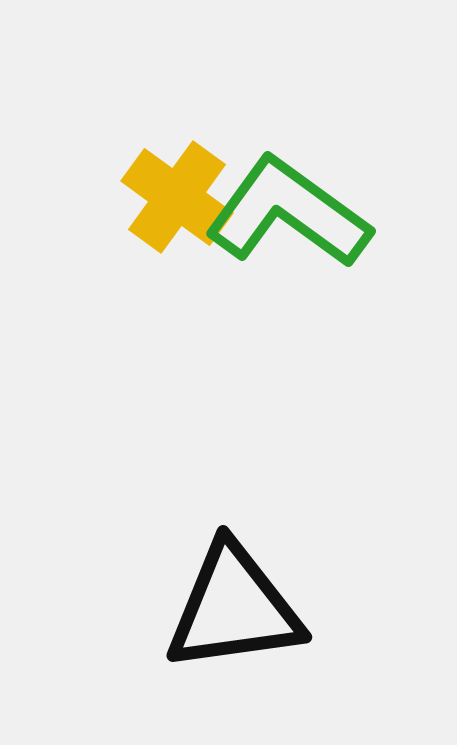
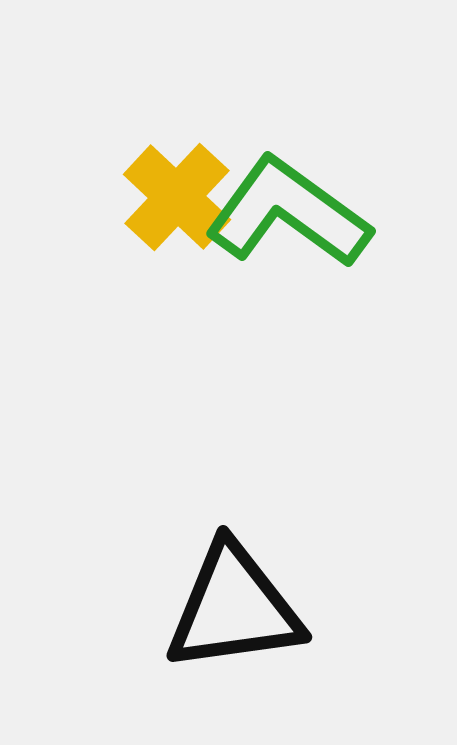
yellow cross: rotated 7 degrees clockwise
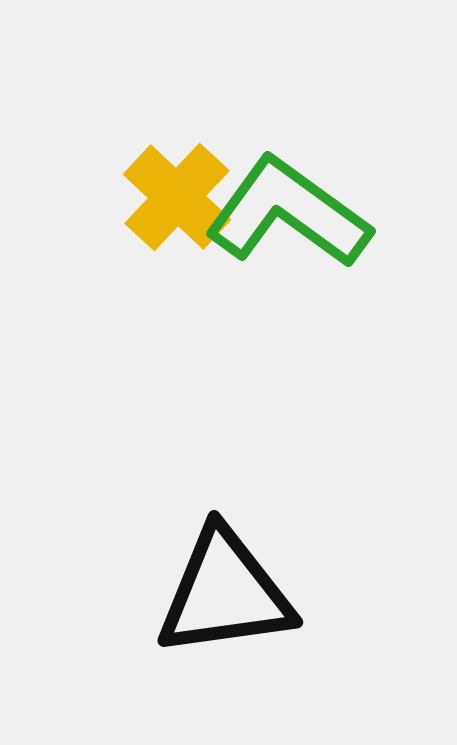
black triangle: moved 9 px left, 15 px up
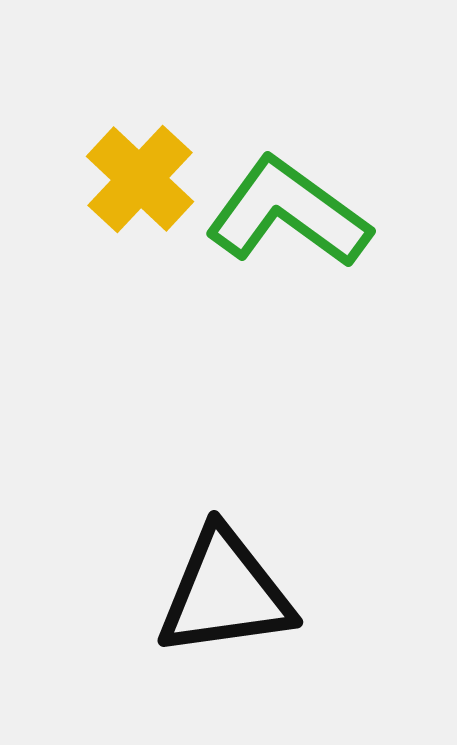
yellow cross: moved 37 px left, 18 px up
